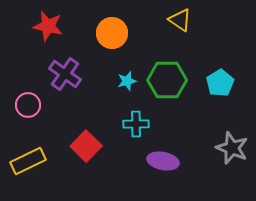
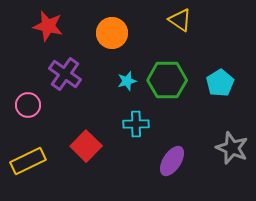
purple ellipse: moved 9 px right; rotated 68 degrees counterclockwise
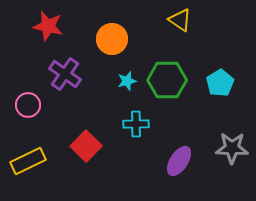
orange circle: moved 6 px down
gray star: rotated 20 degrees counterclockwise
purple ellipse: moved 7 px right
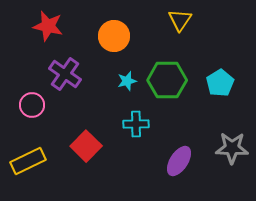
yellow triangle: rotated 30 degrees clockwise
orange circle: moved 2 px right, 3 px up
pink circle: moved 4 px right
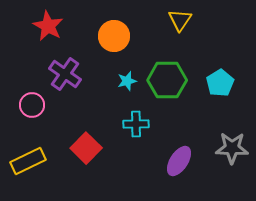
red star: rotated 16 degrees clockwise
red square: moved 2 px down
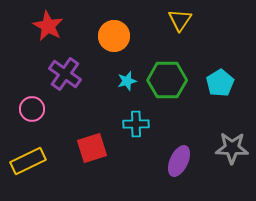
pink circle: moved 4 px down
red square: moved 6 px right; rotated 28 degrees clockwise
purple ellipse: rotated 8 degrees counterclockwise
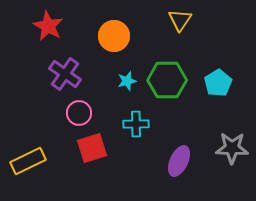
cyan pentagon: moved 2 px left
pink circle: moved 47 px right, 4 px down
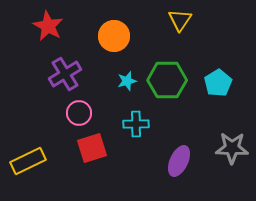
purple cross: rotated 24 degrees clockwise
